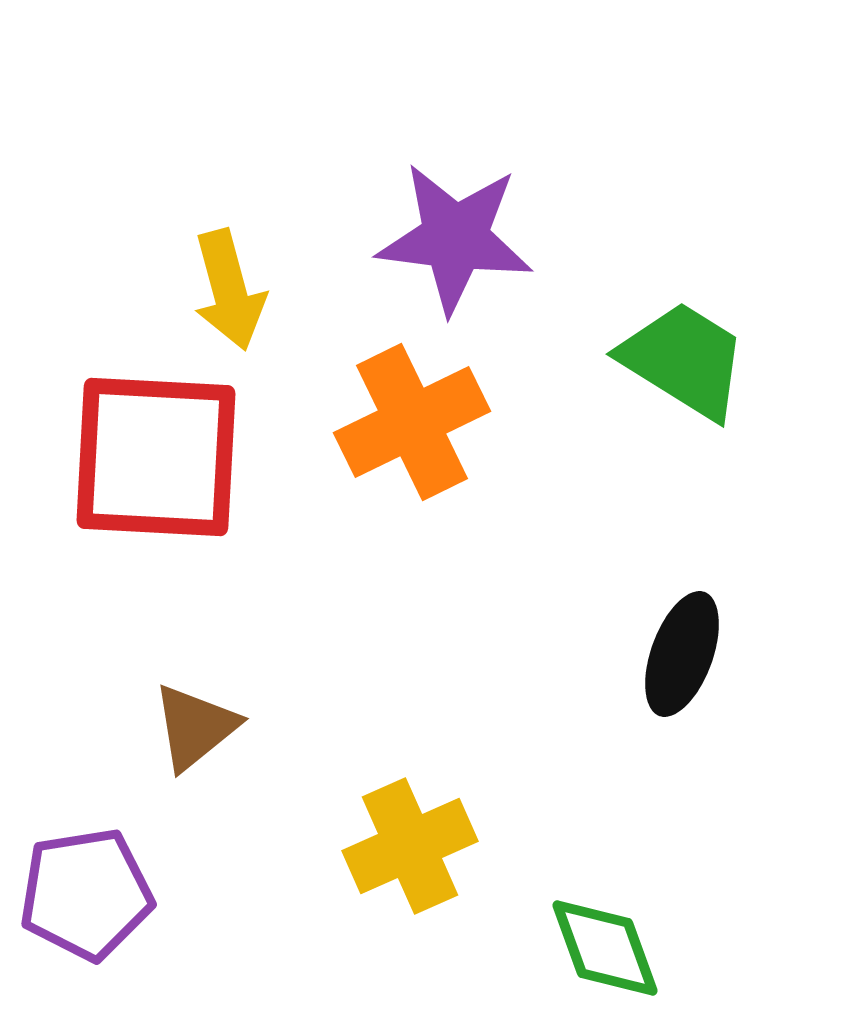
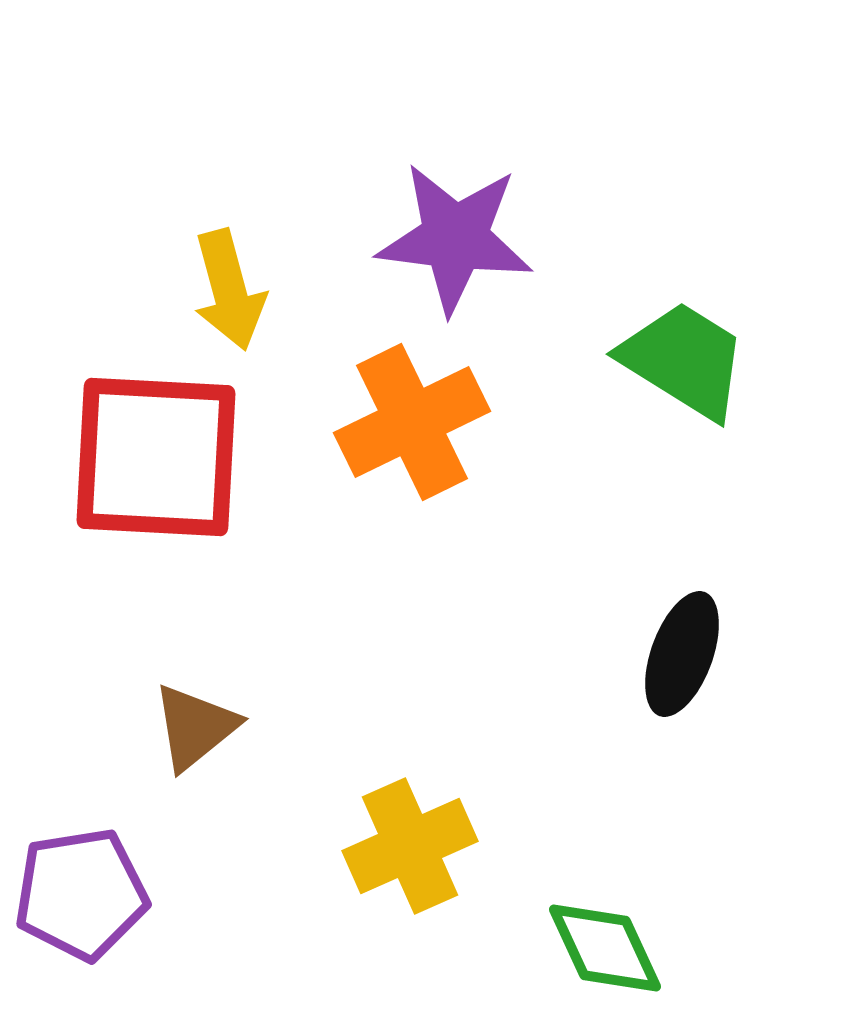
purple pentagon: moved 5 px left
green diamond: rotated 5 degrees counterclockwise
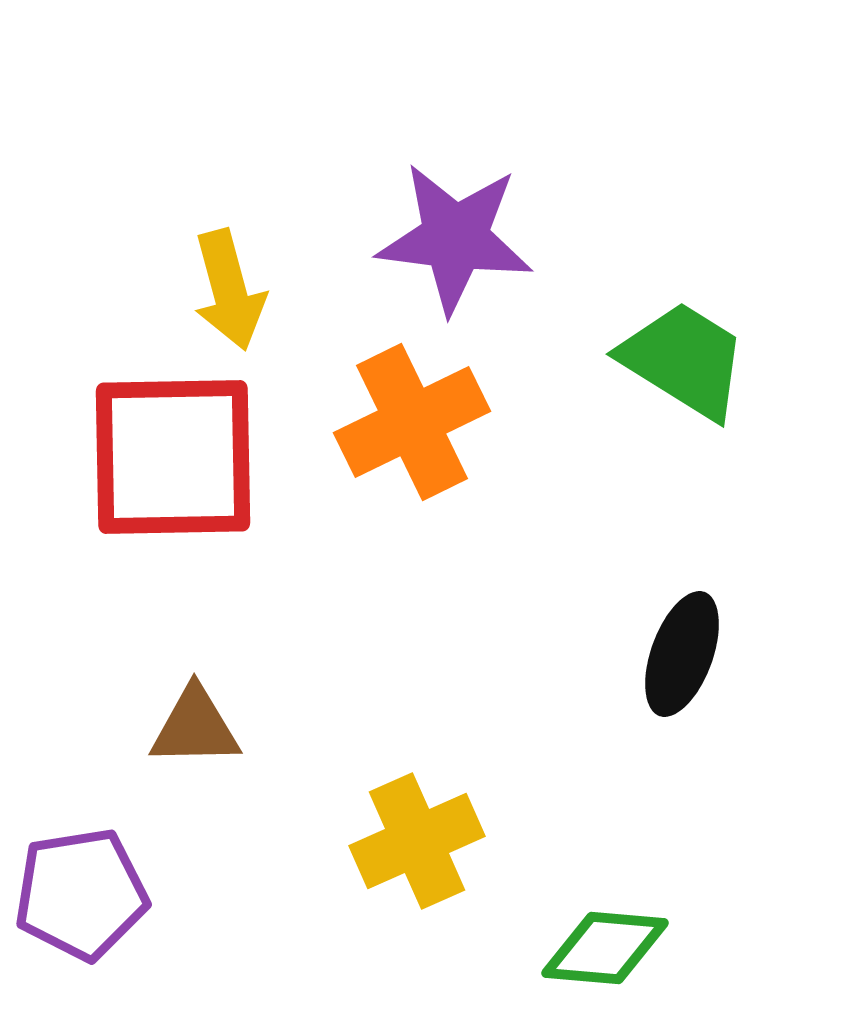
red square: moved 17 px right; rotated 4 degrees counterclockwise
brown triangle: rotated 38 degrees clockwise
yellow cross: moved 7 px right, 5 px up
green diamond: rotated 60 degrees counterclockwise
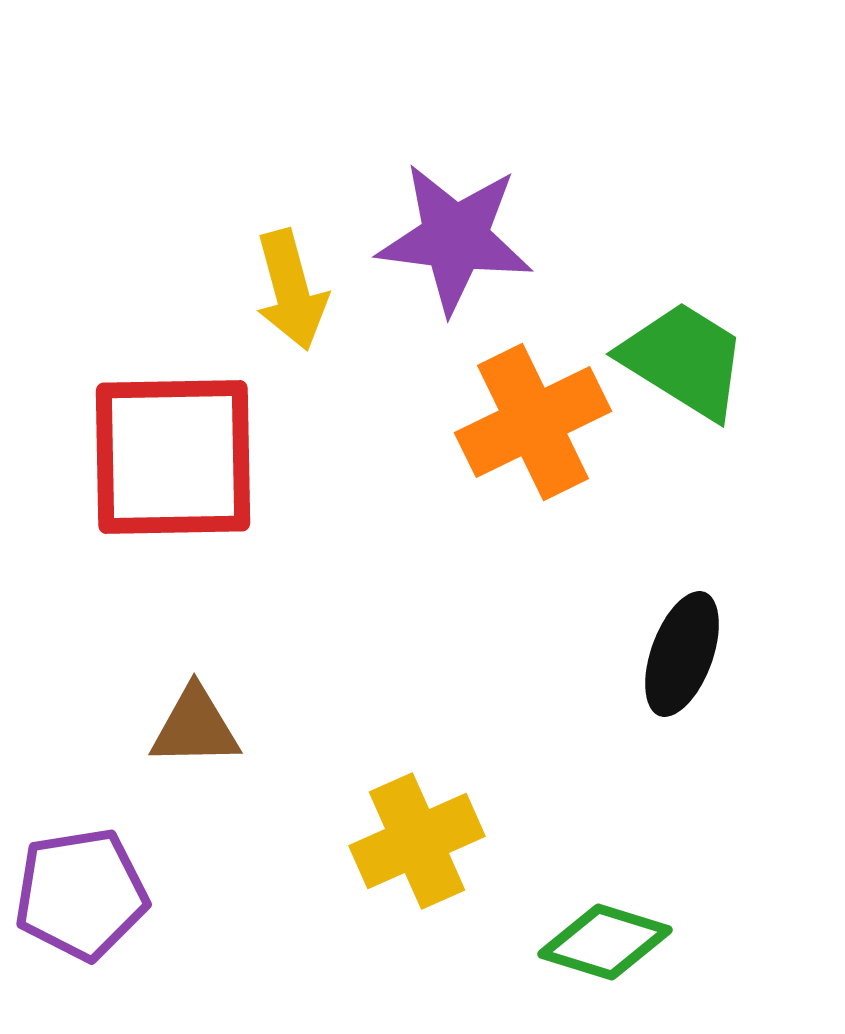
yellow arrow: moved 62 px right
orange cross: moved 121 px right
green diamond: moved 6 px up; rotated 12 degrees clockwise
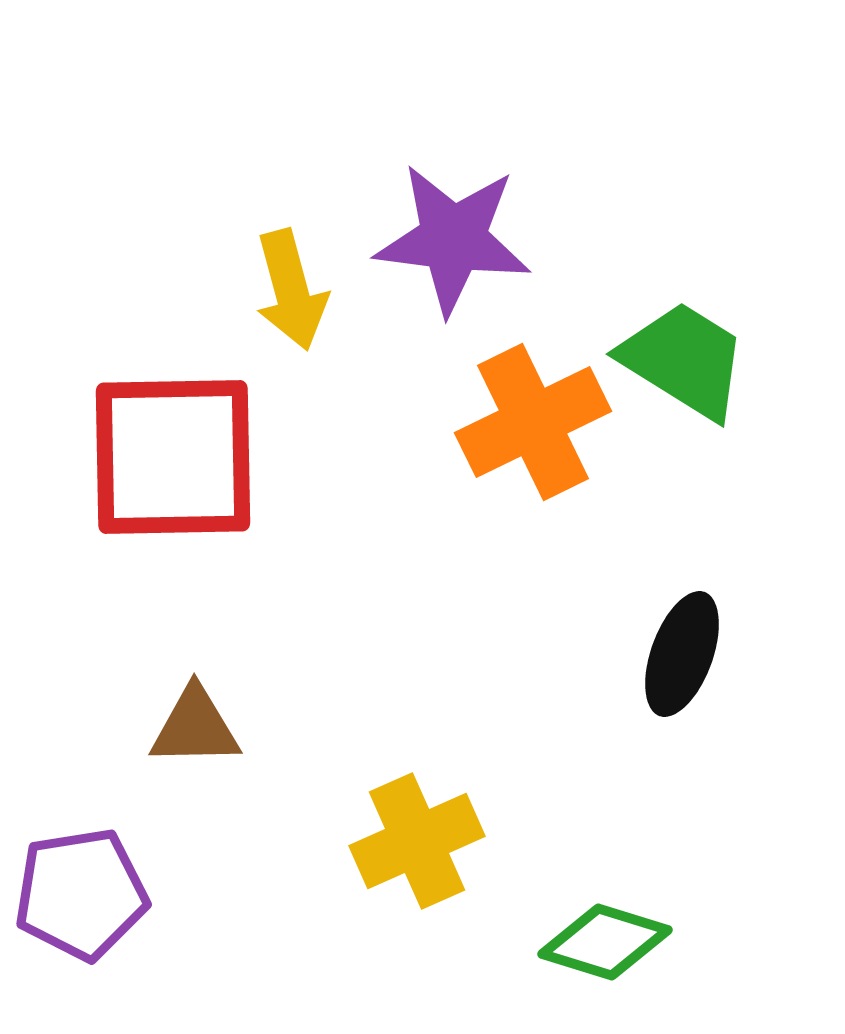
purple star: moved 2 px left, 1 px down
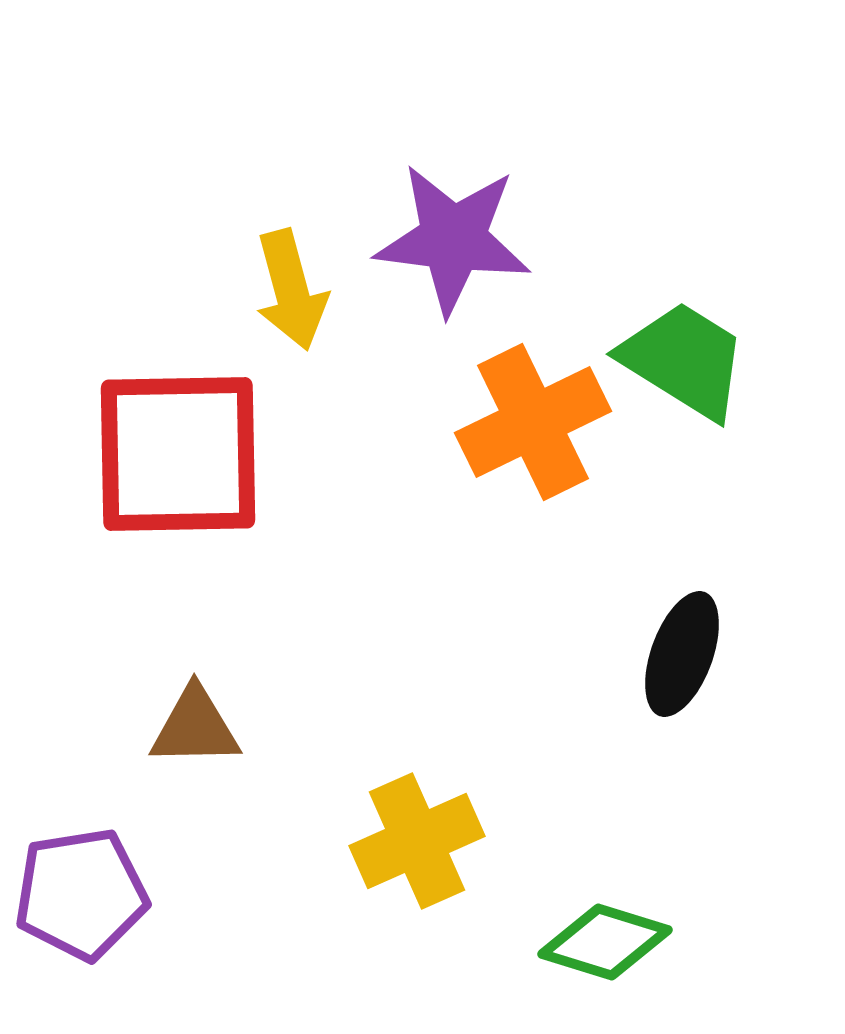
red square: moved 5 px right, 3 px up
